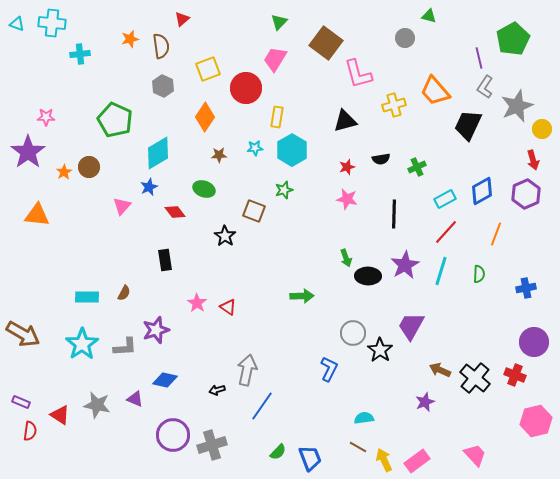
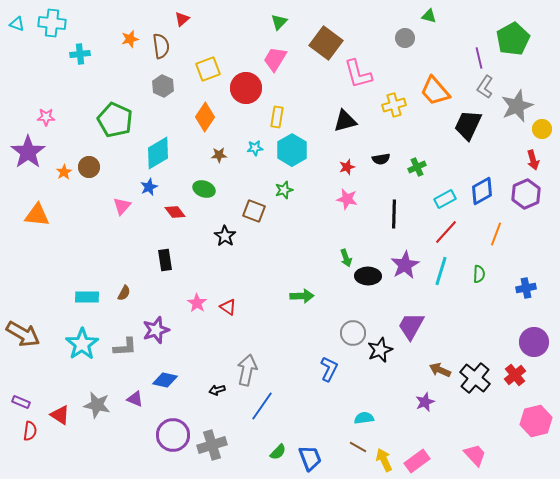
black star at (380, 350): rotated 15 degrees clockwise
red cross at (515, 375): rotated 30 degrees clockwise
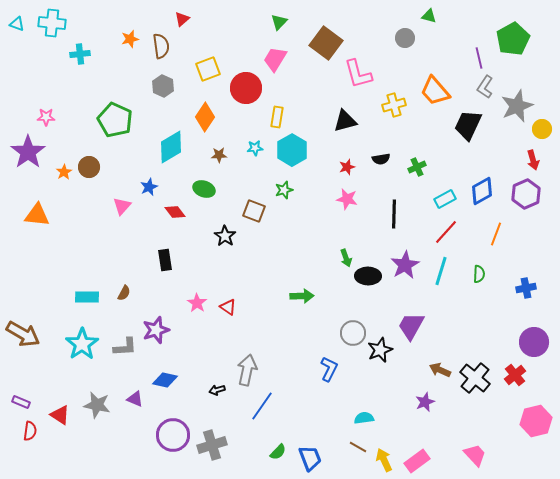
cyan diamond at (158, 153): moved 13 px right, 6 px up
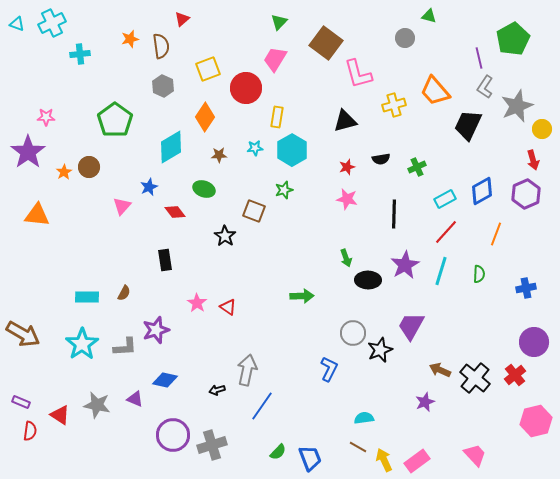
cyan cross at (52, 23): rotated 32 degrees counterclockwise
green pentagon at (115, 120): rotated 12 degrees clockwise
black ellipse at (368, 276): moved 4 px down
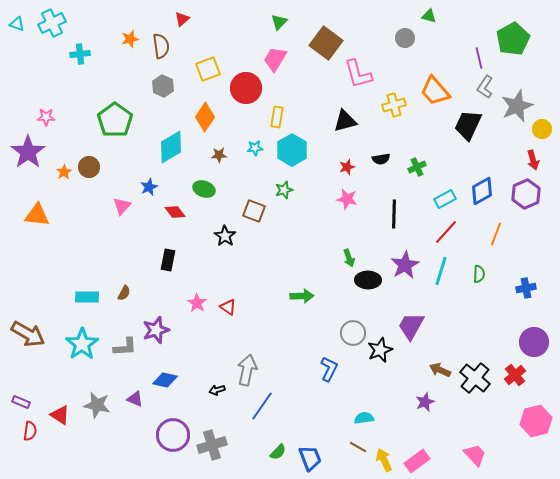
green arrow at (346, 258): moved 3 px right
black rectangle at (165, 260): moved 3 px right; rotated 20 degrees clockwise
brown arrow at (23, 334): moved 5 px right
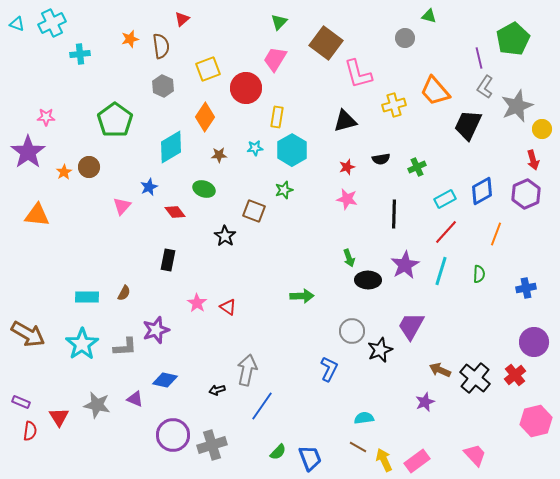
gray circle at (353, 333): moved 1 px left, 2 px up
red triangle at (60, 415): moved 1 px left, 2 px down; rotated 25 degrees clockwise
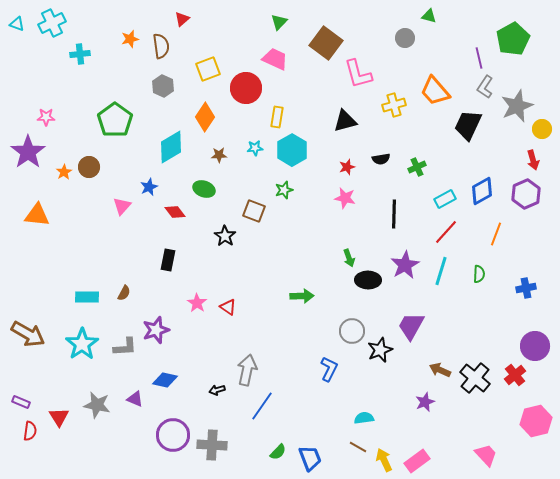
pink trapezoid at (275, 59): rotated 84 degrees clockwise
pink star at (347, 199): moved 2 px left, 1 px up
purple circle at (534, 342): moved 1 px right, 4 px down
gray cross at (212, 445): rotated 20 degrees clockwise
pink trapezoid at (475, 455): moved 11 px right
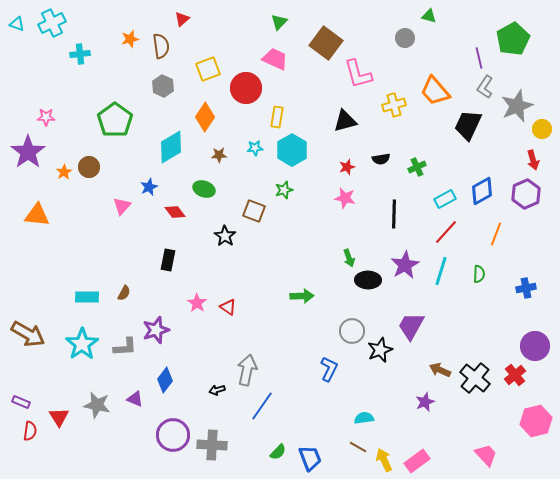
blue diamond at (165, 380): rotated 65 degrees counterclockwise
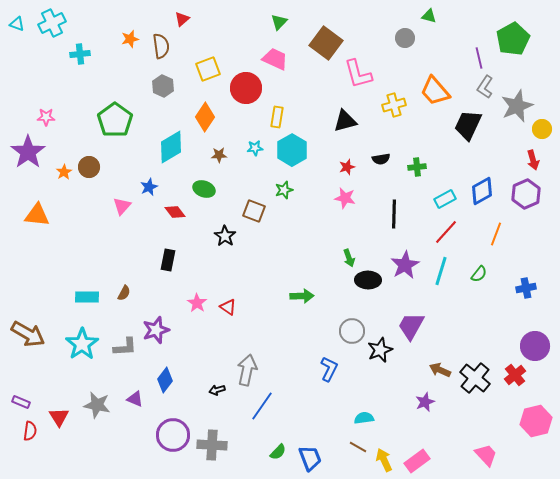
green cross at (417, 167): rotated 18 degrees clockwise
green semicircle at (479, 274): rotated 36 degrees clockwise
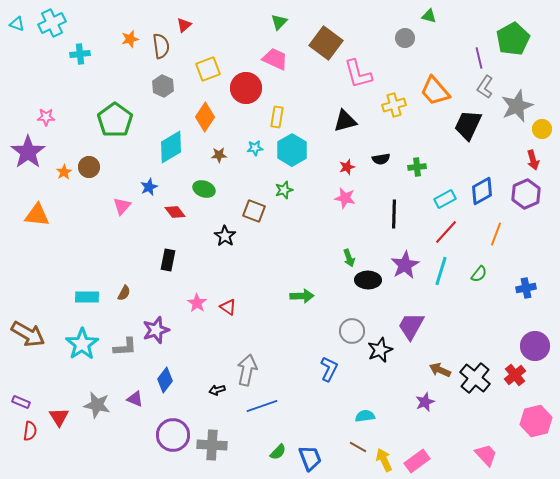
red triangle at (182, 19): moved 2 px right, 6 px down
blue line at (262, 406): rotated 36 degrees clockwise
cyan semicircle at (364, 418): moved 1 px right, 2 px up
